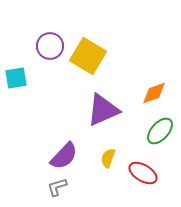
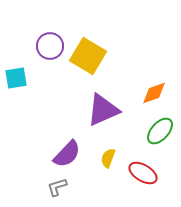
purple semicircle: moved 3 px right, 2 px up
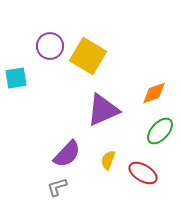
yellow semicircle: moved 2 px down
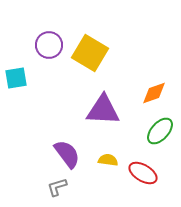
purple circle: moved 1 px left, 1 px up
yellow square: moved 2 px right, 3 px up
purple triangle: rotated 27 degrees clockwise
purple semicircle: rotated 80 degrees counterclockwise
yellow semicircle: rotated 78 degrees clockwise
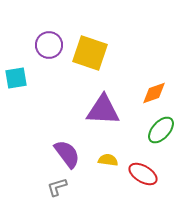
yellow square: rotated 12 degrees counterclockwise
green ellipse: moved 1 px right, 1 px up
red ellipse: moved 1 px down
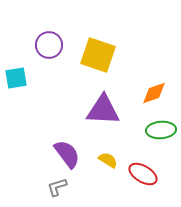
yellow square: moved 8 px right, 2 px down
green ellipse: rotated 44 degrees clockwise
yellow semicircle: rotated 24 degrees clockwise
